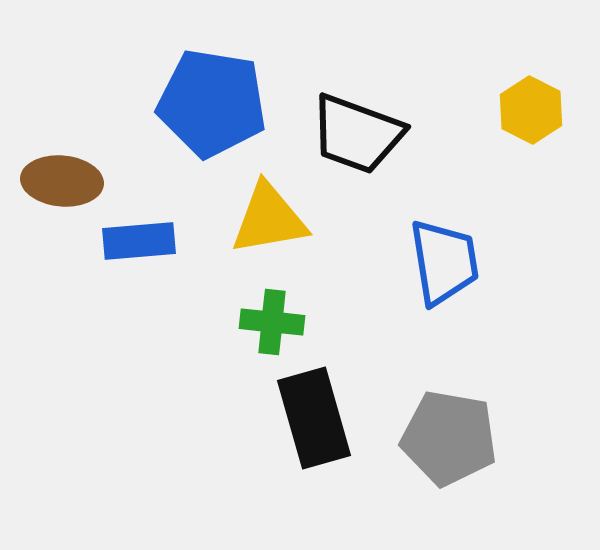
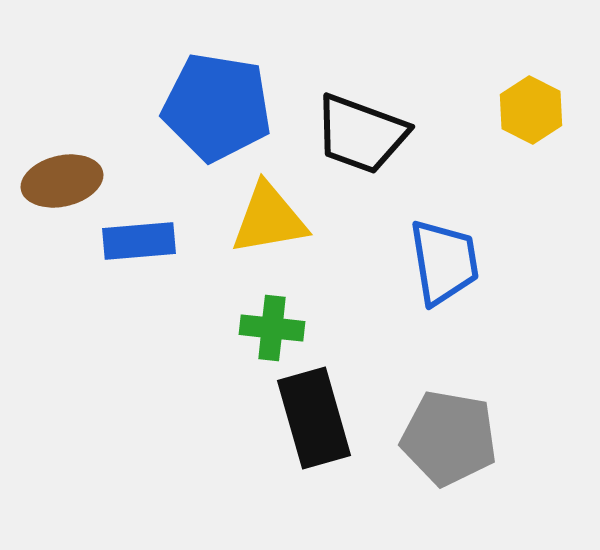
blue pentagon: moved 5 px right, 4 px down
black trapezoid: moved 4 px right
brown ellipse: rotated 18 degrees counterclockwise
green cross: moved 6 px down
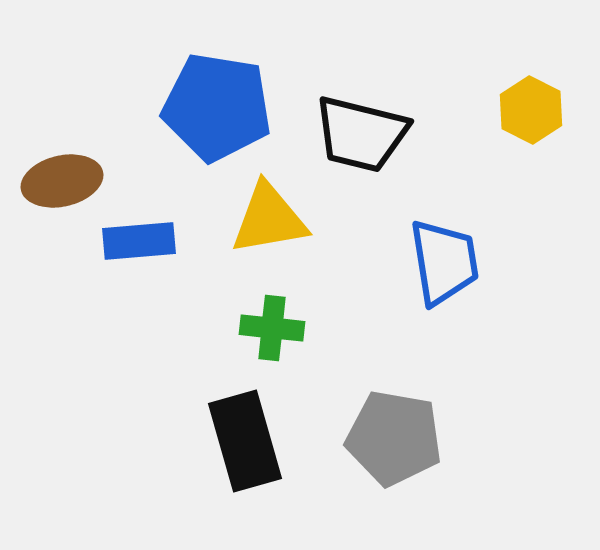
black trapezoid: rotated 6 degrees counterclockwise
black rectangle: moved 69 px left, 23 px down
gray pentagon: moved 55 px left
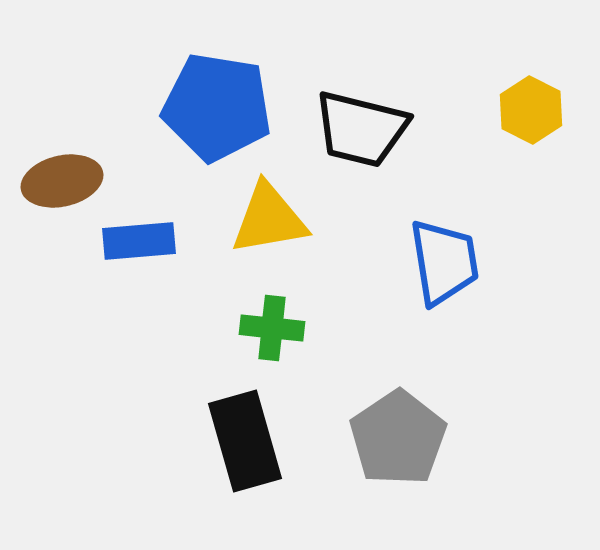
black trapezoid: moved 5 px up
gray pentagon: moved 4 px right; rotated 28 degrees clockwise
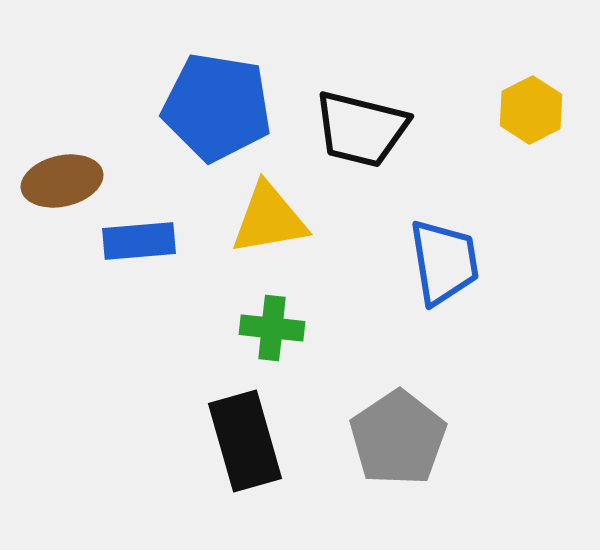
yellow hexagon: rotated 6 degrees clockwise
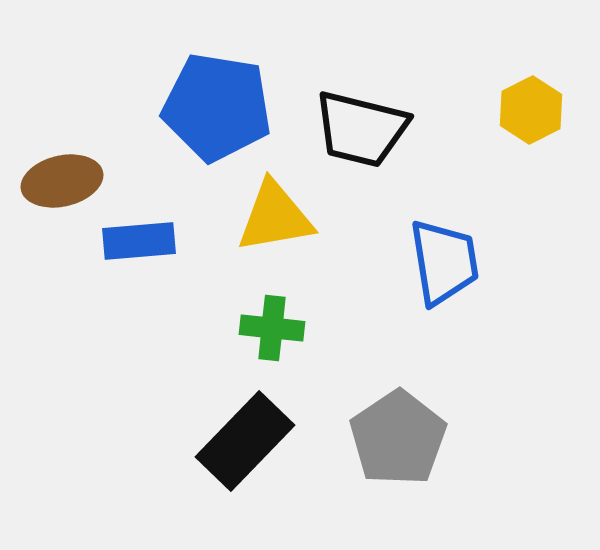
yellow triangle: moved 6 px right, 2 px up
black rectangle: rotated 60 degrees clockwise
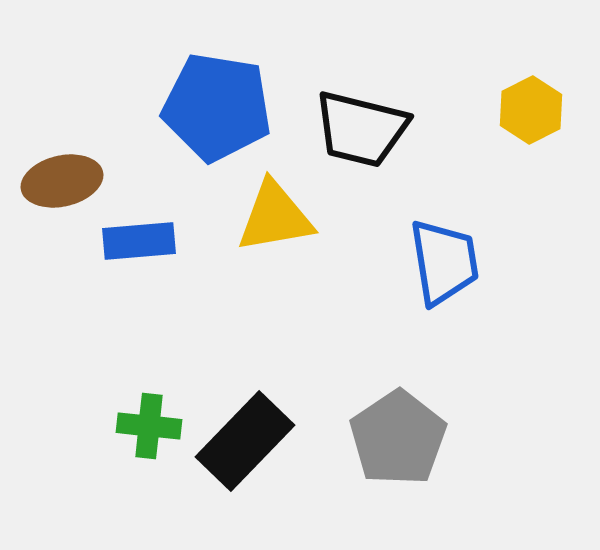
green cross: moved 123 px left, 98 px down
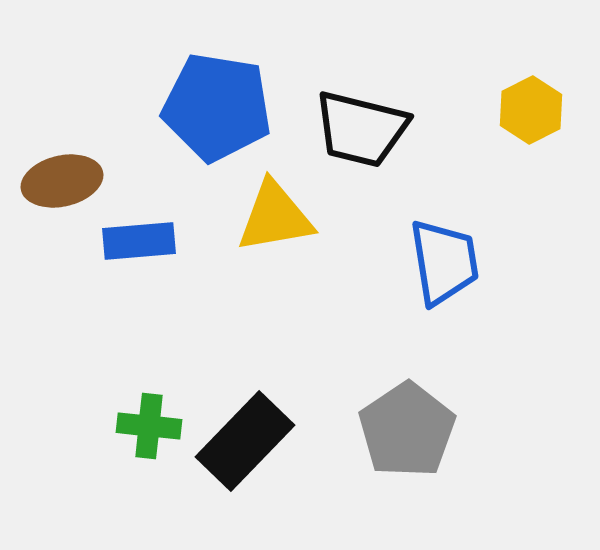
gray pentagon: moved 9 px right, 8 px up
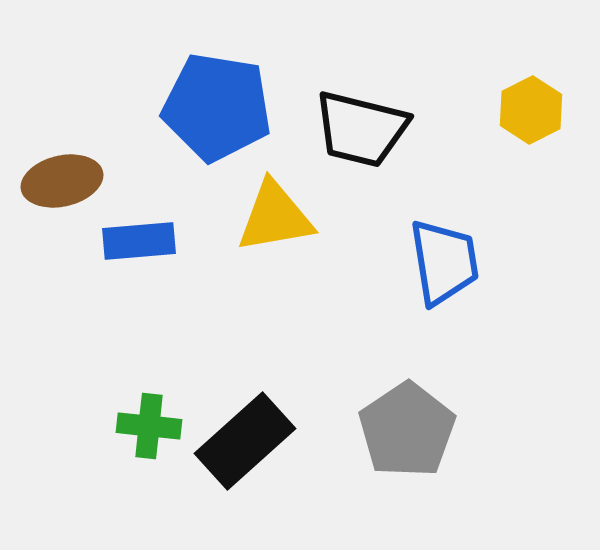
black rectangle: rotated 4 degrees clockwise
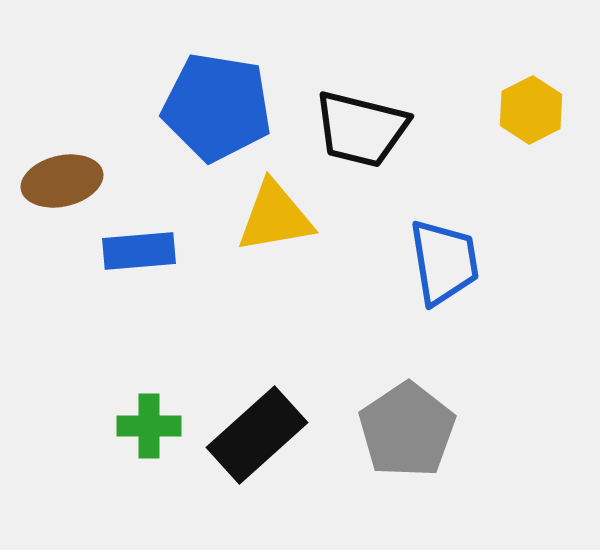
blue rectangle: moved 10 px down
green cross: rotated 6 degrees counterclockwise
black rectangle: moved 12 px right, 6 px up
